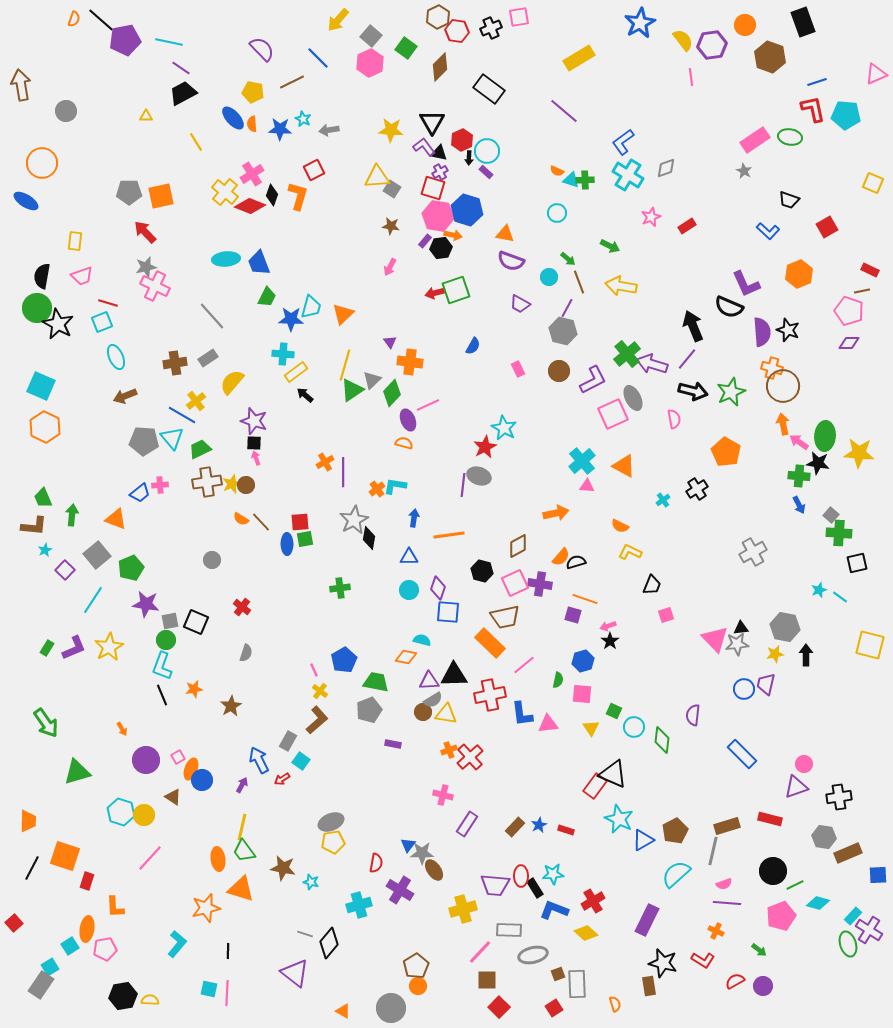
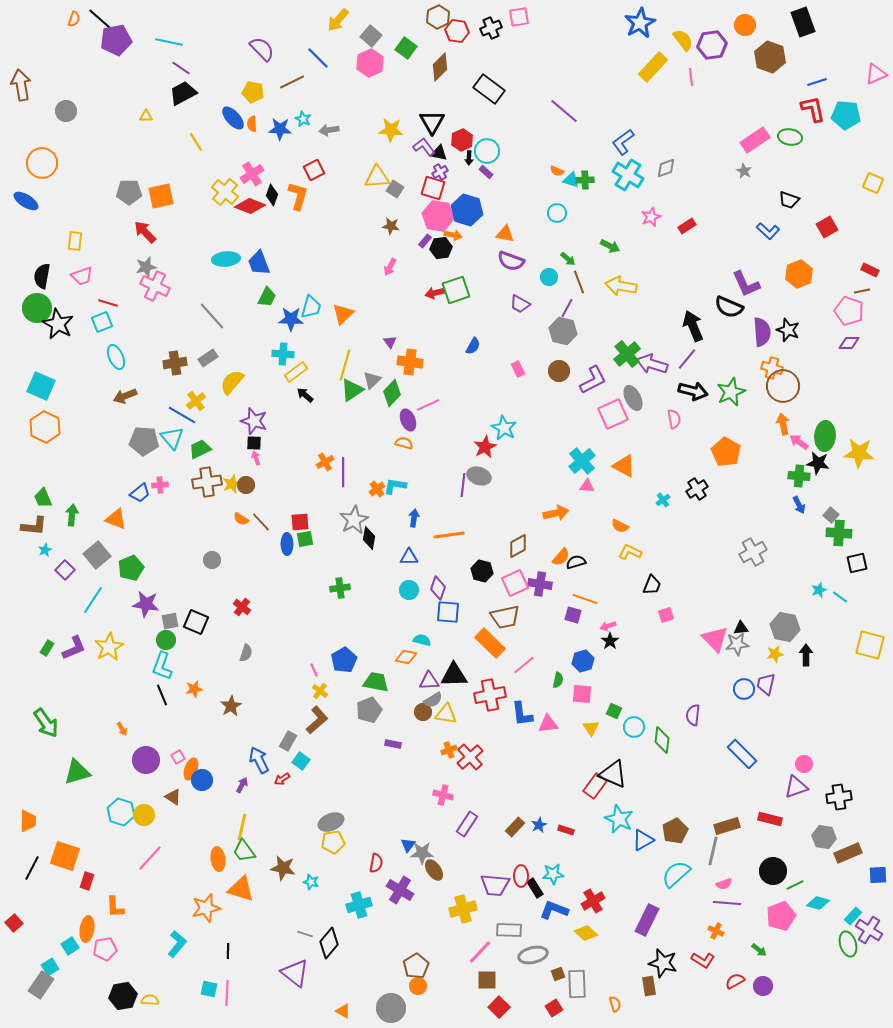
purple pentagon at (125, 40): moved 9 px left
yellow rectangle at (579, 58): moved 74 px right, 9 px down; rotated 16 degrees counterclockwise
gray square at (392, 189): moved 3 px right
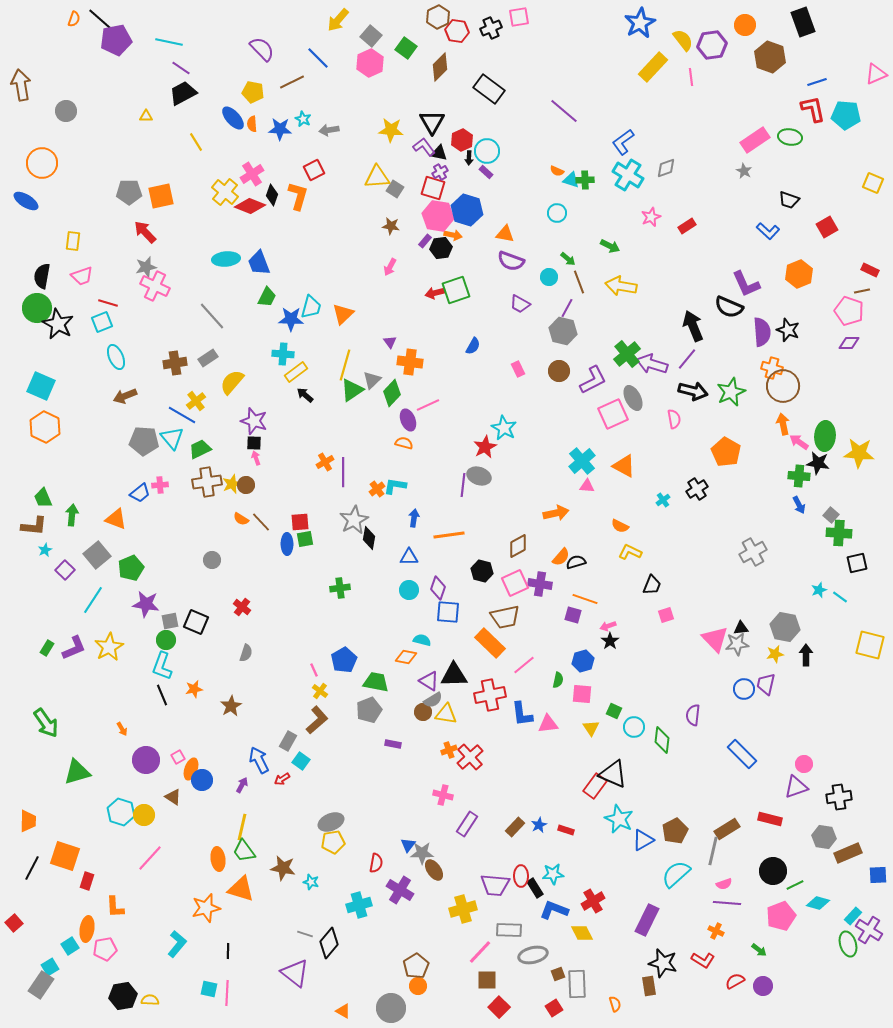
yellow rectangle at (75, 241): moved 2 px left
purple triangle at (429, 681): rotated 35 degrees clockwise
brown rectangle at (727, 826): moved 3 px down; rotated 15 degrees counterclockwise
yellow diamond at (586, 933): moved 4 px left; rotated 20 degrees clockwise
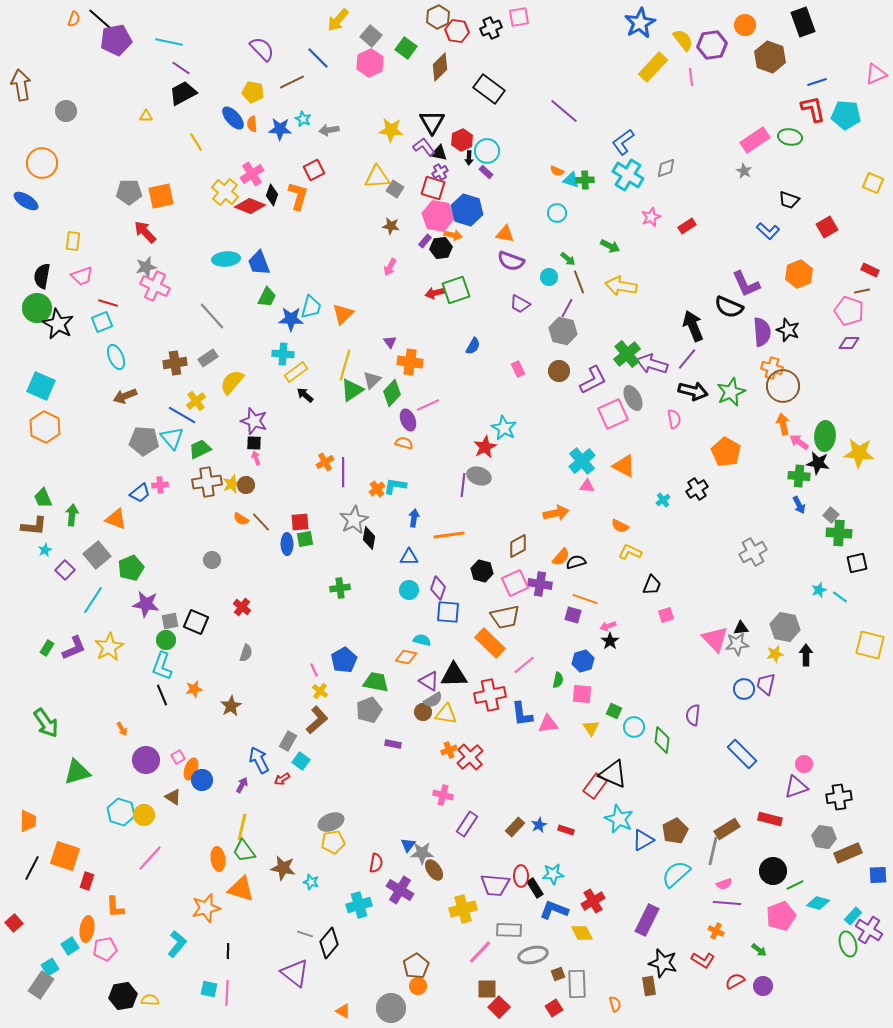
brown square at (487, 980): moved 9 px down
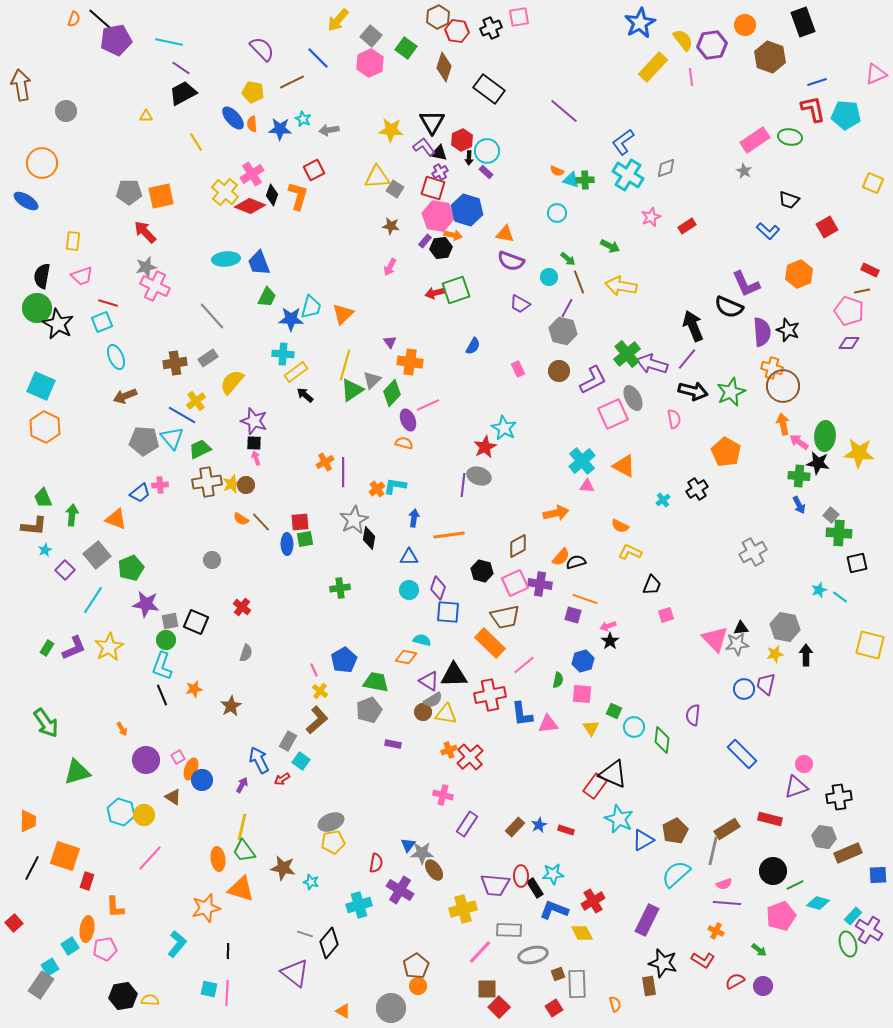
brown diamond at (440, 67): moved 4 px right; rotated 28 degrees counterclockwise
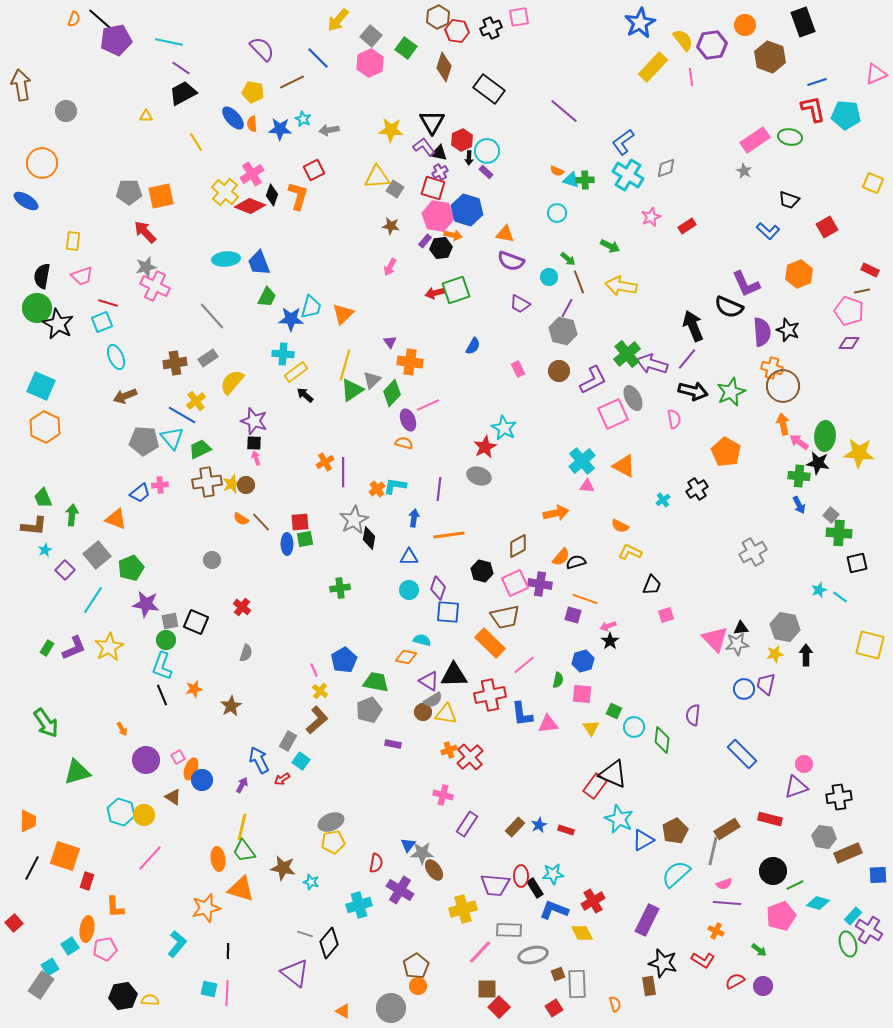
purple line at (463, 485): moved 24 px left, 4 px down
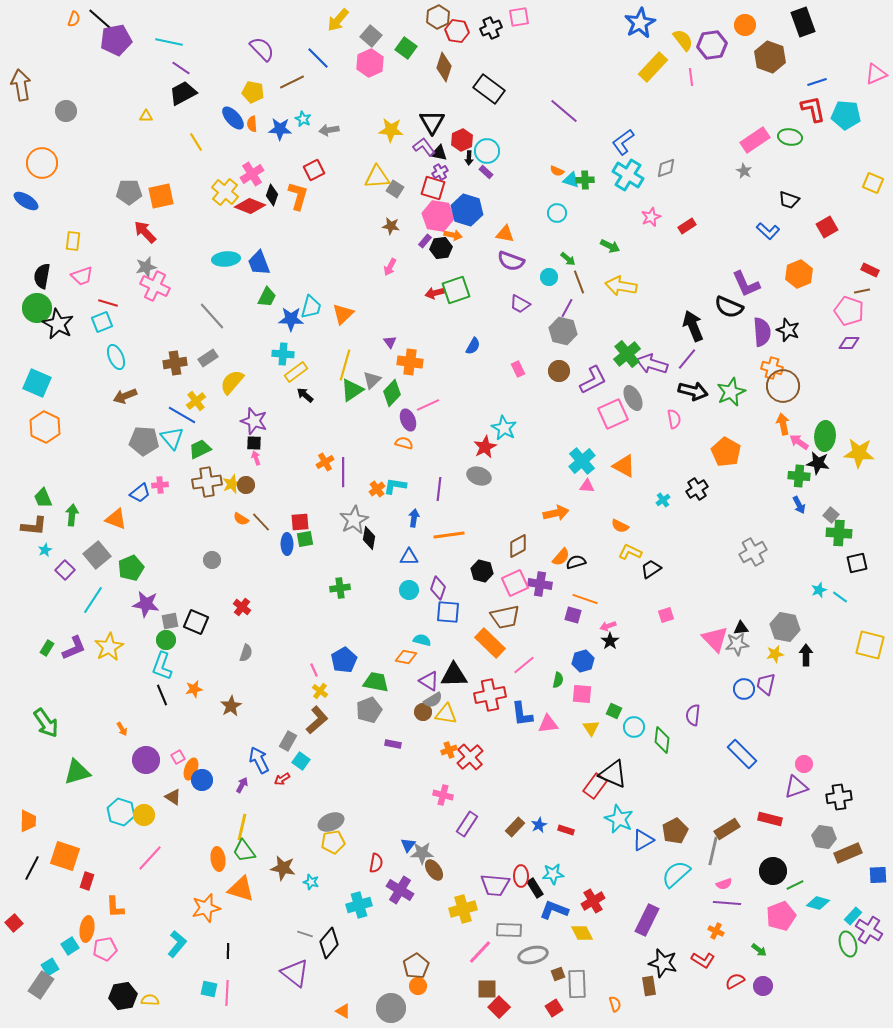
cyan square at (41, 386): moved 4 px left, 3 px up
black trapezoid at (652, 585): moved 1 px left, 16 px up; rotated 145 degrees counterclockwise
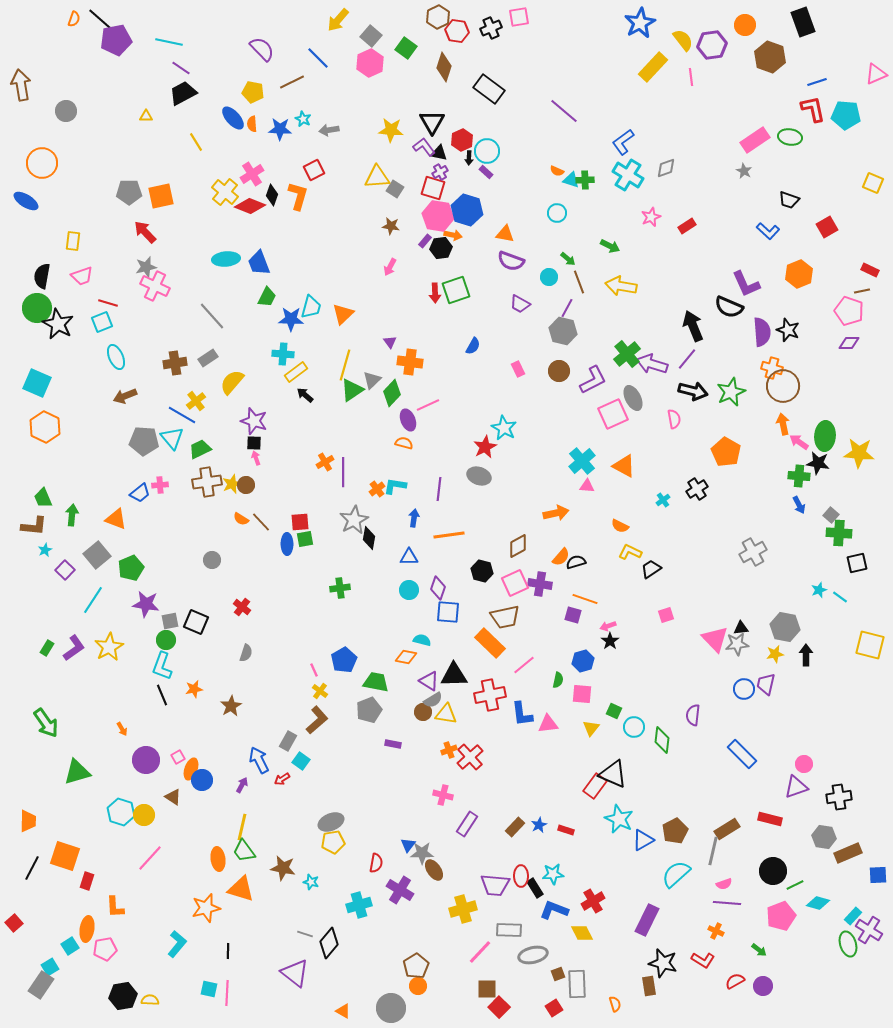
red arrow at (435, 293): rotated 78 degrees counterclockwise
purple L-shape at (74, 648): rotated 12 degrees counterclockwise
yellow triangle at (591, 728): rotated 12 degrees clockwise
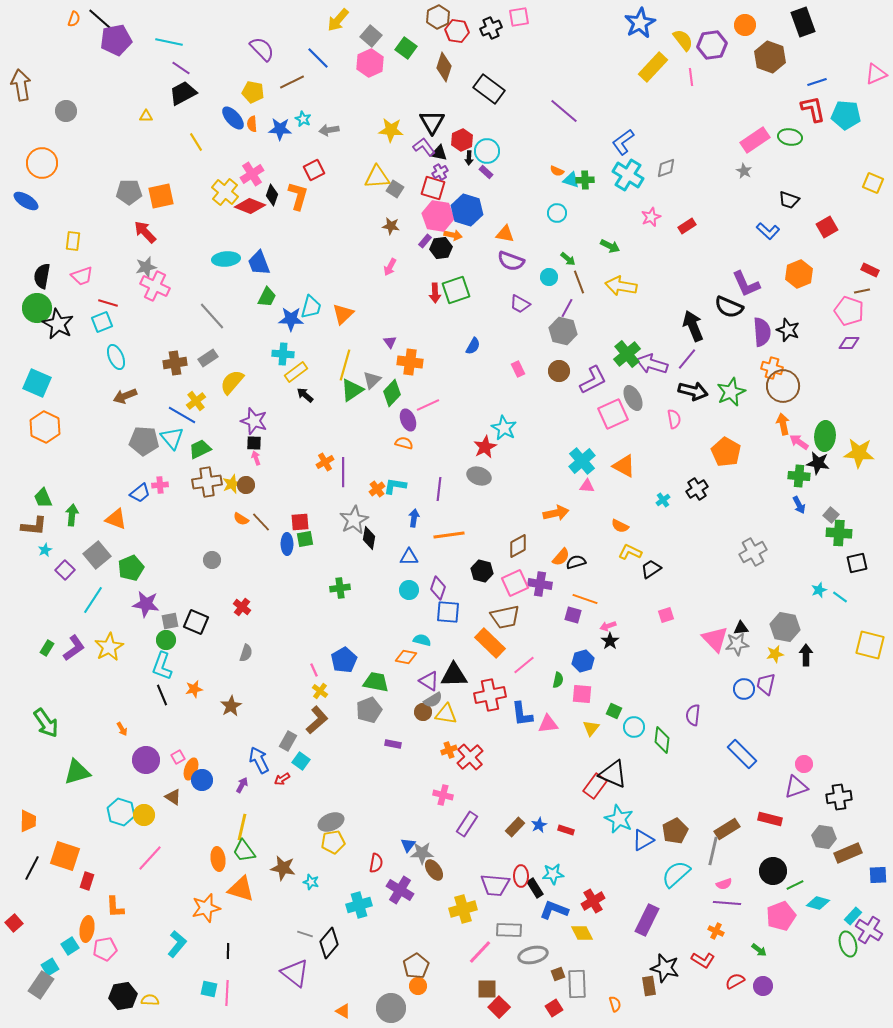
black star at (663, 963): moved 2 px right, 5 px down
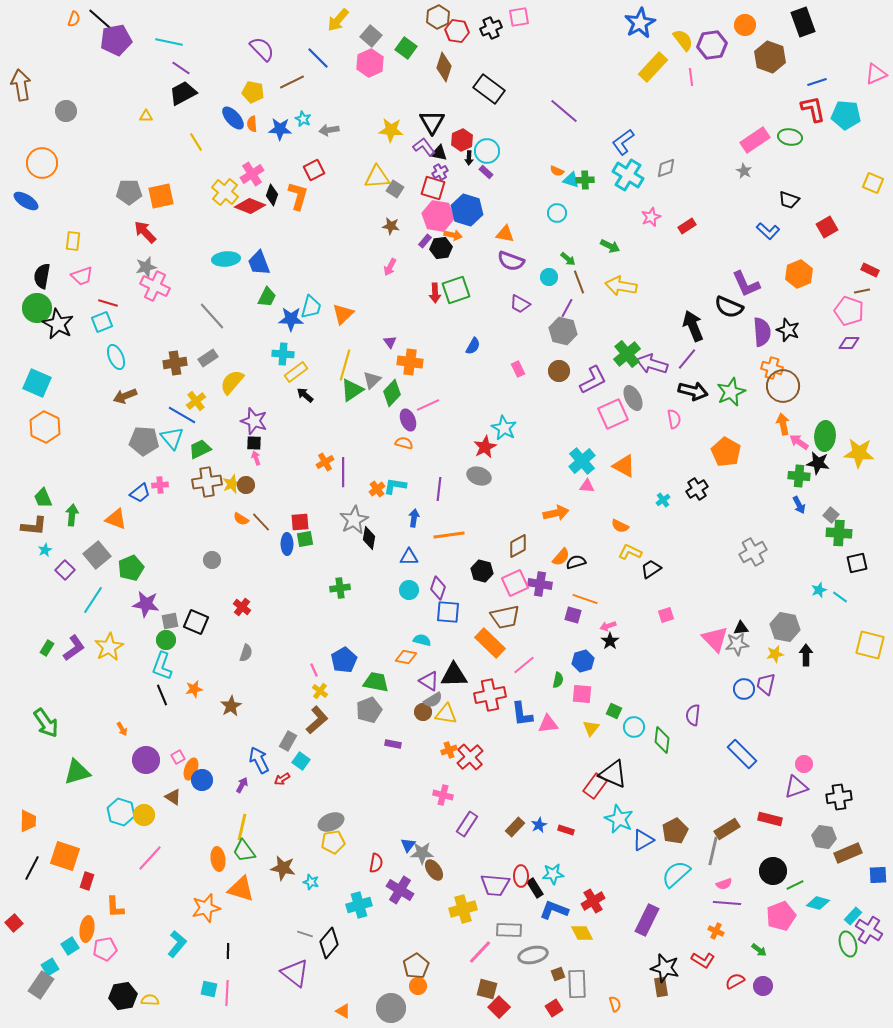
brown rectangle at (649, 986): moved 12 px right, 1 px down
brown square at (487, 989): rotated 15 degrees clockwise
